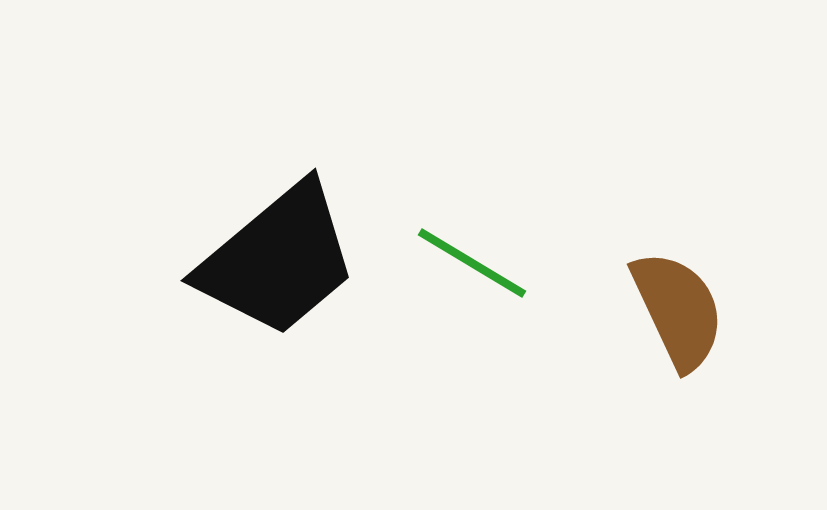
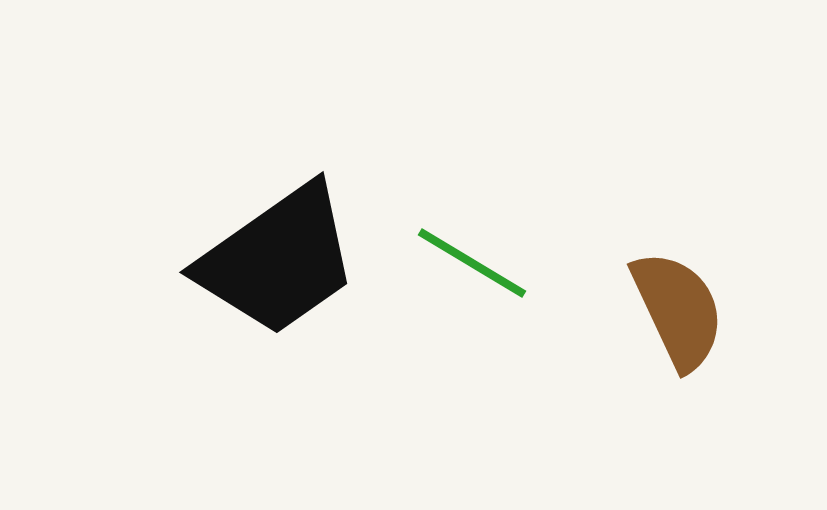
black trapezoid: rotated 5 degrees clockwise
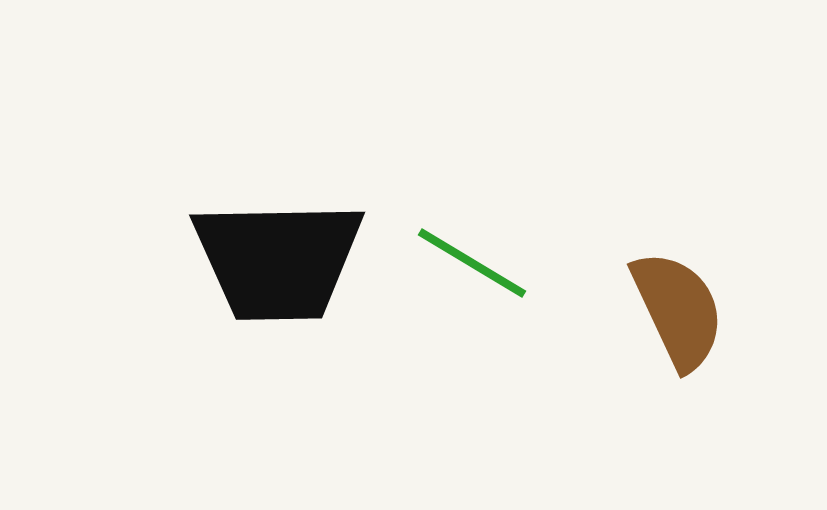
black trapezoid: rotated 34 degrees clockwise
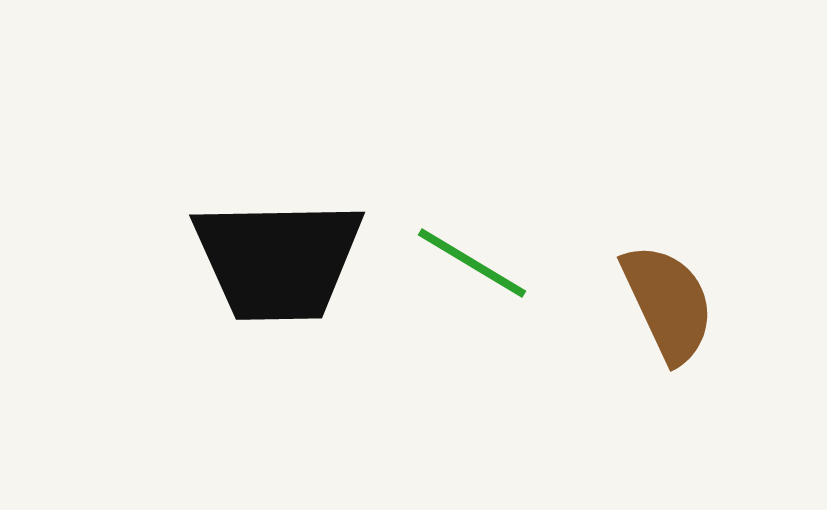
brown semicircle: moved 10 px left, 7 px up
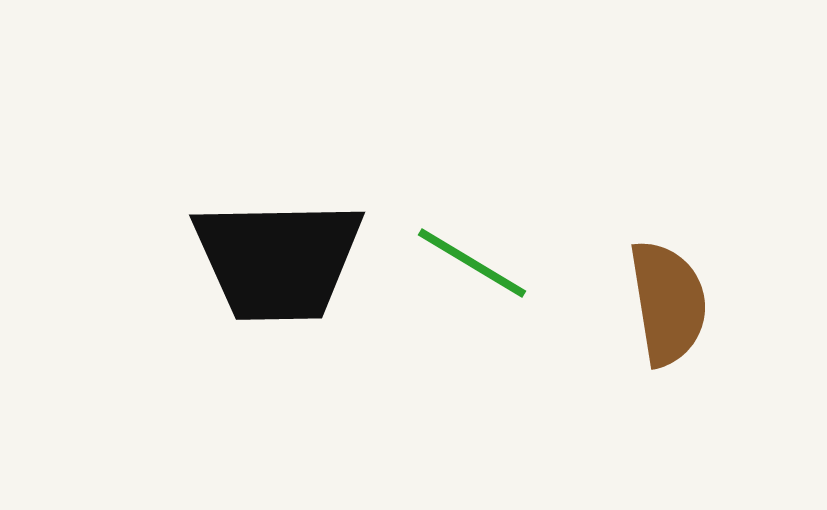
brown semicircle: rotated 16 degrees clockwise
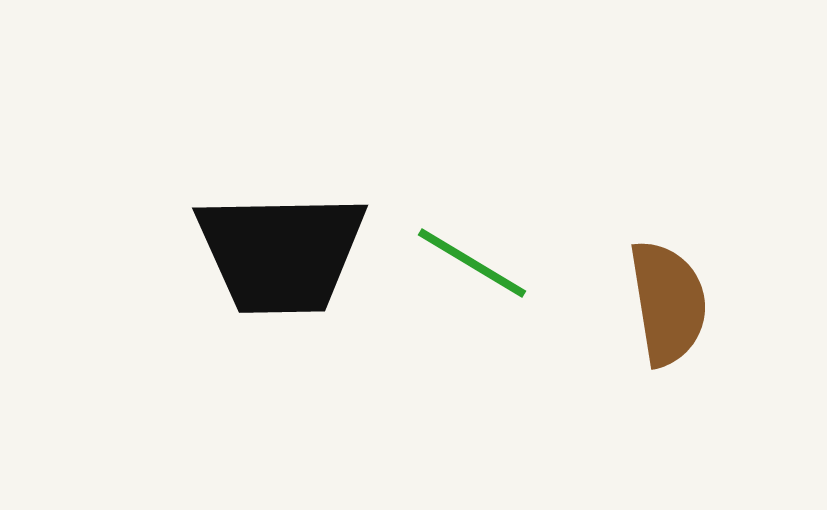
black trapezoid: moved 3 px right, 7 px up
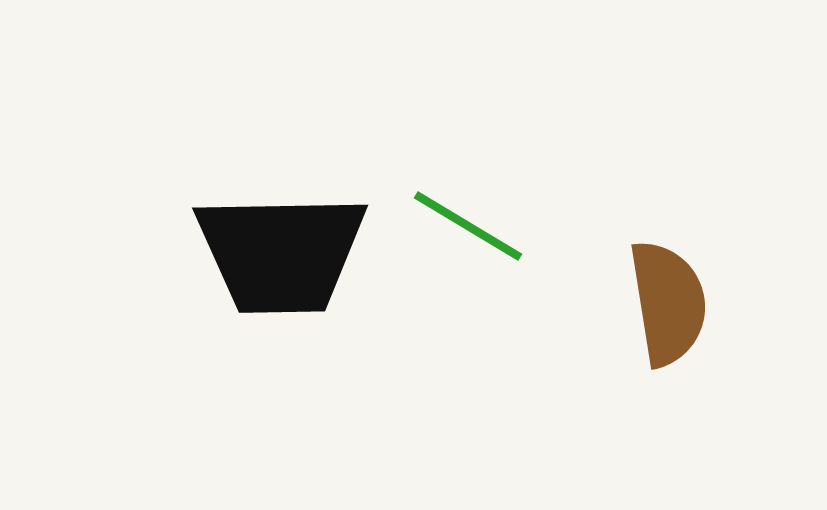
green line: moved 4 px left, 37 px up
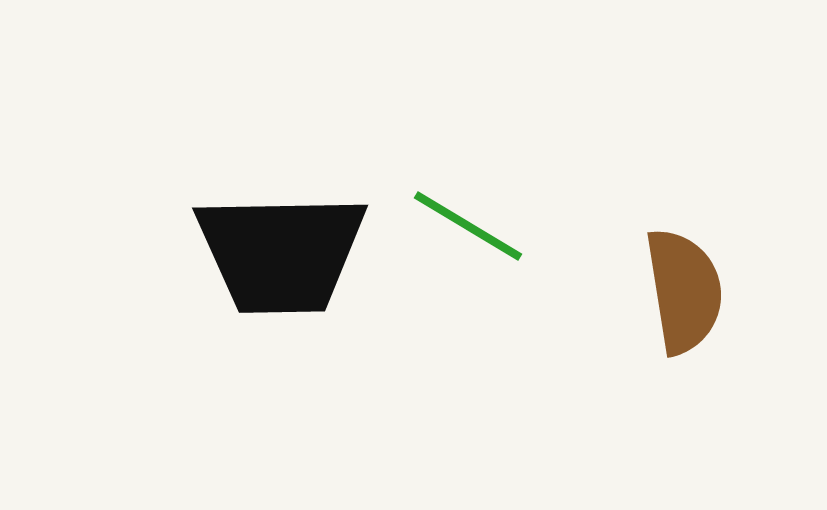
brown semicircle: moved 16 px right, 12 px up
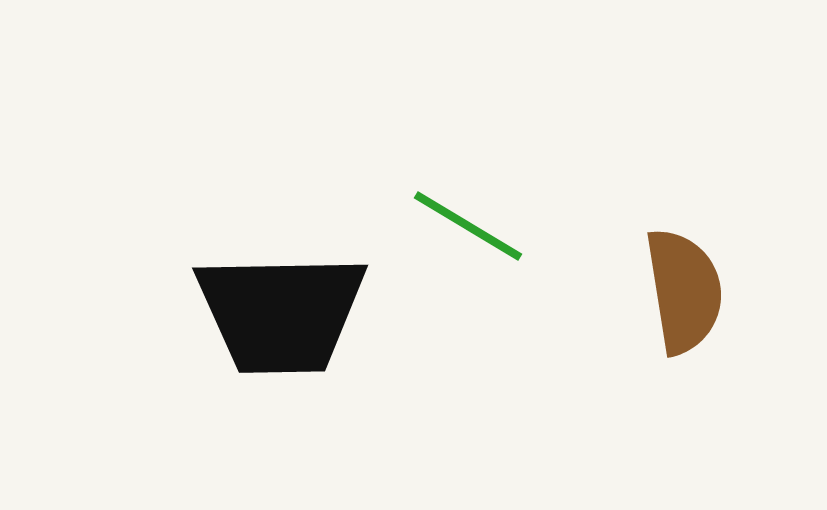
black trapezoid: moved 60 px down
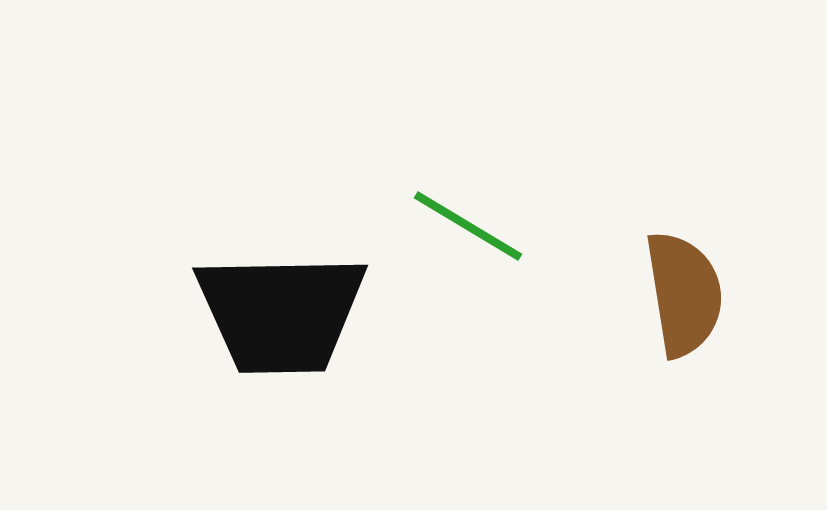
brown semicircle: moved 3 px down
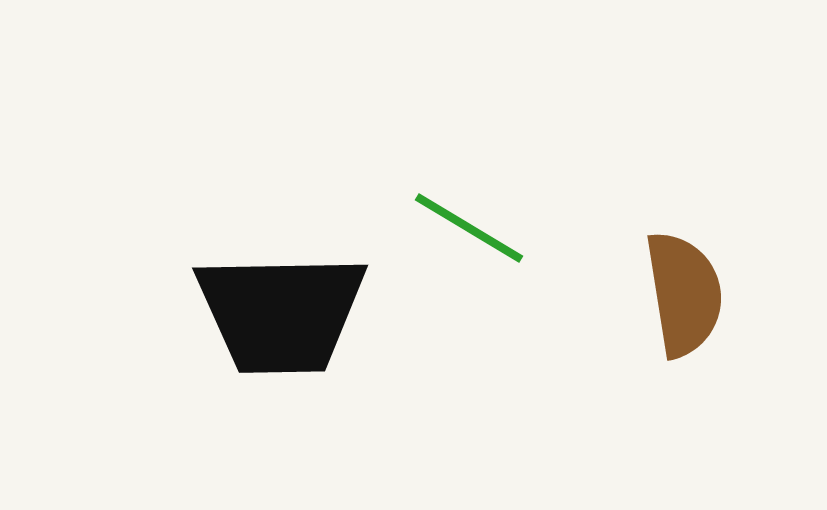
green line: moved 1 px right, 2 px down
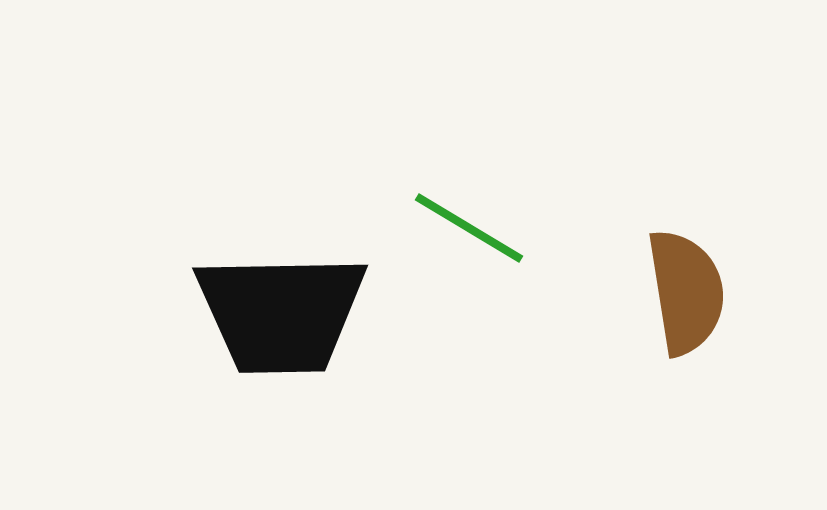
brown semicircle: moved 2 px right, 2 px up
